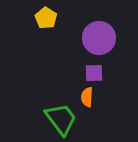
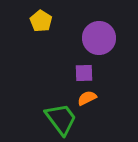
yellow pentagon: moved 5 px left, 3 px down
purple square: moved 10 px left
orange semicircle: moved 1 px down; rotated 60 degrees clockwise
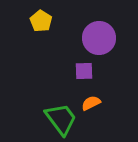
purple square: moved 2 px up
orange semicircle: moved 4 px right, 5 px down
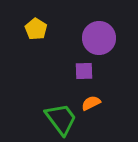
yellow pentagon: moved 5 px left, 8 px down
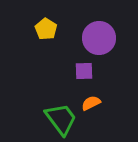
yellow pentagon: moved 10 px right
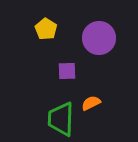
purple square: moved 17 px left
green trapezoid: rotated 141 degrees counterclockwise
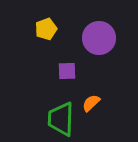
yellow pentagon: rotated 20 degrees clockwise
orange semicircle: rotated 18 degrees counterclockwise
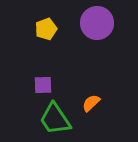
purple circle: moved 2 px left, 15 px up
purple square: moved 24 px left, 14 px down
green trapezoid: moved 6 px left; rotated 36 degrees counterclockwise
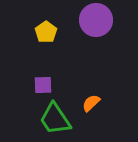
purple circle: moved 1 px left, 3 px up
yellow pentagon: moved 3 px down; rotated 15 degrees counterclockwise
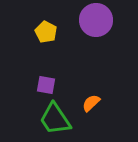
yellow pentagon: rotated 10 degrees counterclockwise
purple square: moved 3 px right; rotated 12 degrees clockwise
